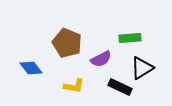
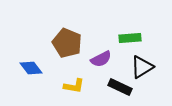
black triangle: moved 1 px up
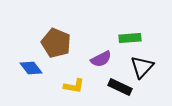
brown pentagon: moved 11 px left
black triangle: rotated 15 degrees counterclockwise
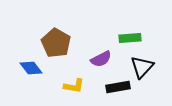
brown pentagon: rotated 8 degrees clockwise
black rectangle: moved 2 px left; rotated 35 degrees counterclockwise
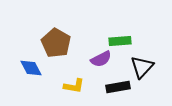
green rectangle: moved 10 px left, 3 px down
blue diamond: rotated 10 degrees clockwise
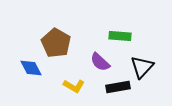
green rectangle: moved 5 px up; rotated 10 degrees clockwise
purple semicircle: moved 1 px left, 3 px down; rotated 70 degrees clockwise
yellow L-shape: rotated 20 degrees clockwise
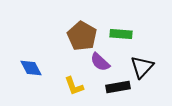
green rectangle: moved 1 px right, 2 px up
brown pentagon: moved 26 px right, 7 px up
yellow L-shape: rotated 40 degrees clockwise
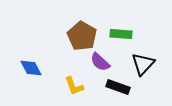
black triangle: moved 1 px right, 3 px up
black rectangle: rotated 30 degrees clockwise
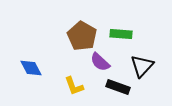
black triangle: moved 1 px left, 2 px down
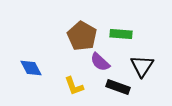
black triangle: rotated 10 degrees counterclockwise
